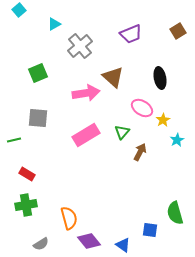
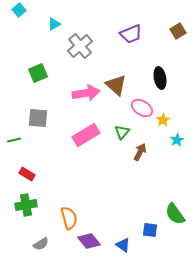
brown triangle: moved 3 px right, 8 px down
green semicircle: moved 1 px down; rotated 20 degrees counterclockwise
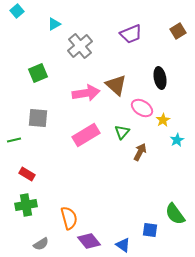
cyan square: moved 2 px left, 1 px down
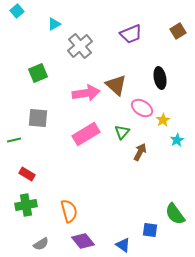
pink rectangle: moved 1 px up
orange semicircle: moved 7 px up
purple diamond: moved 6 px left
